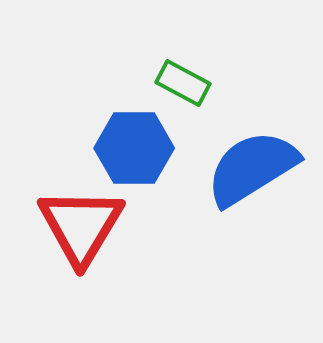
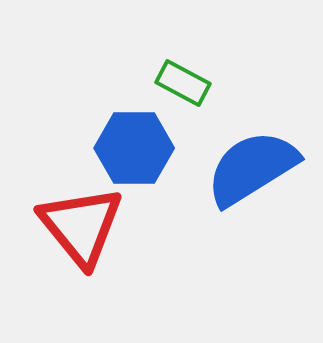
red triangle: rotated 10 degrees counterclockwise
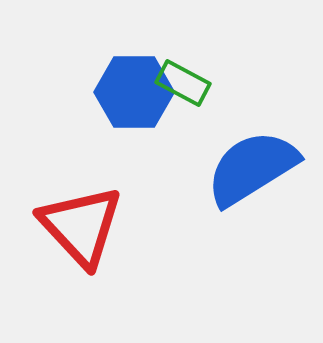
blue hexagon: moved 56 px up
red triangle: rotated 4 degrees counterclockwise
